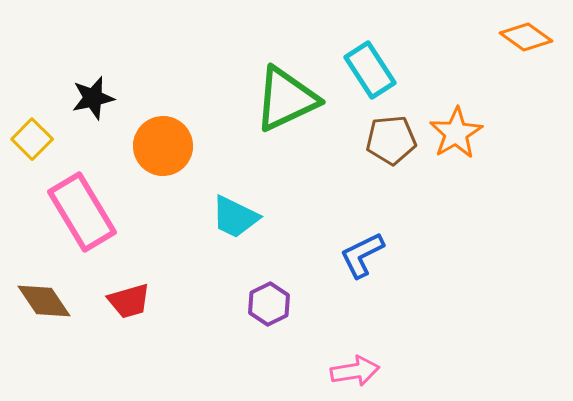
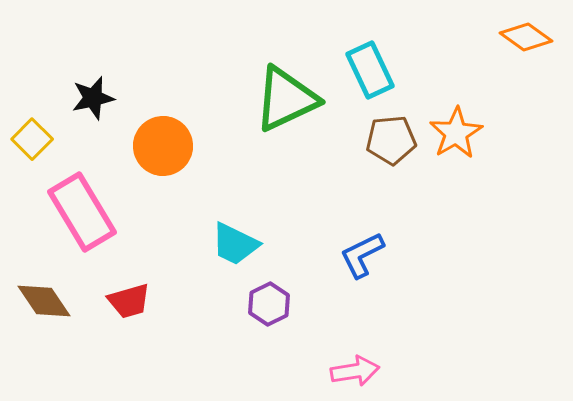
cyan rectangle: rotated 8 degrees clockwise
cyan trapezoid: moved 27 px down
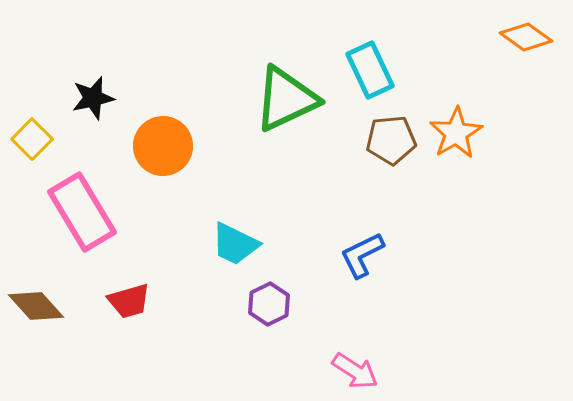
brown diamond: moved 8 px left, 5 px down; rotated 8 degrees counterclockwise
pink arrow: rotated 42 degrees clockwise
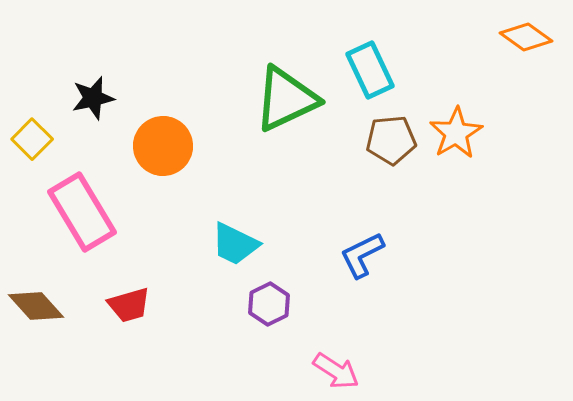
red trapezoid: moved 4 px down
pink arrow: moved 19 px left
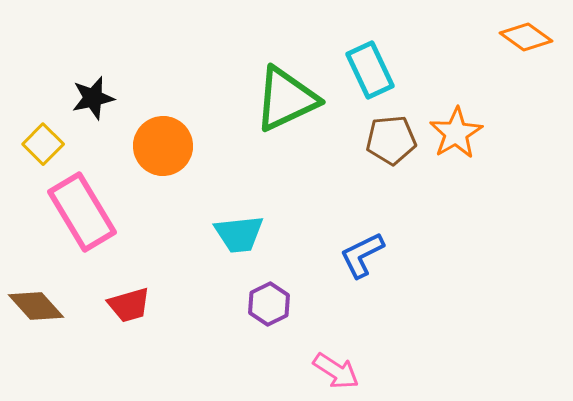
yellow square: moved 11 px right, 5 px down
cyan trapezoid: moved 4 px right, 10 px up; rotated 32 degrees counterclockwise
